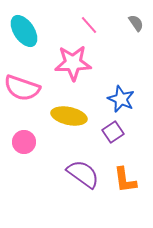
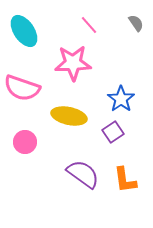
blue star: rotated 12 degrees clockwise
pink circle: moved 1 px right
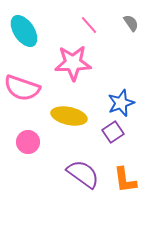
gray semicircle: moved 5 px left
blue star: moved 4 px down; rotated 16 degrees clockwise
pink circle: moved 3 px right
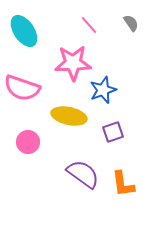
blue star: moved 18 px left, 13 px up
purple square: rotated 15 degrees clockwise
orange L-shape: moved 2 px left, 4 px down
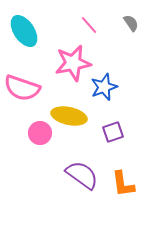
pink star: rotated 9 degrees counterclockwise
blue star: moved 1 px right, 3 px up
pink circle: moved 12 px right, 9 px up
purple semicircle: moved 1 px left, 1 px down
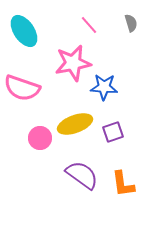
gray semicircle: rotated 18 degrees clockwise
blue star: rotated 24 degrees clockwise
yellow ellipse: moved 6 px right, 8 px down; rotated 32 degrees counterclockwise
pink circle: moved 5 px down
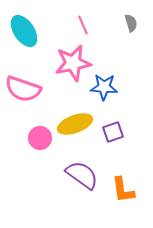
pink line: moved 6 px left; rotated 18 degrees clockwise
pink semicircle: moved 1 px right, 1 px down
orange L-shape: moved 6 px down
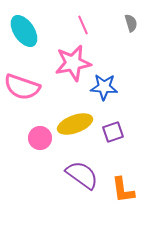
pink semicircle: moved 1 px left, 2 px up
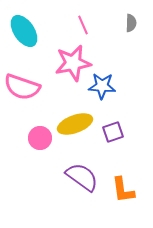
gray semicircle: rotated 18 degrees clockwise
blue star: moved 2 px left, 1 px up
purple semicircle: moved 2 px down
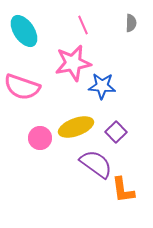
yellow ellipse: moved 1 px right, 3 px down
purple square: moved 3 px right; rotated 25 degrees counterclockwise
purple semicircle: moved 14 px right, 13 px up
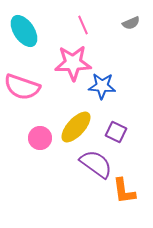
gray semicircle: rotated 66 degrees clockwise
pink star: rotated 9 degrees clockwise
yellow ellipse: rotated 28 degrees counterclockwise
purple square: rotated 20 degrees counterclockwise
orange L-shape: moved 1 px right, 1 px down
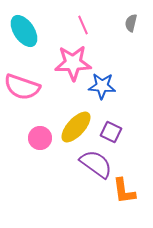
gray semicircle: rotated 126 degrees clockwise
purple square: moved 5 px left
